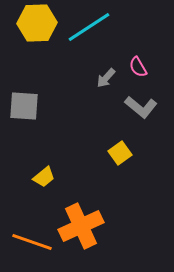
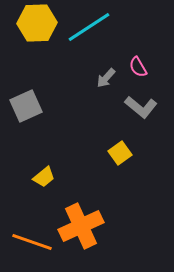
gray square: moved 2 px right; rotated 28 degrees counterclockwise
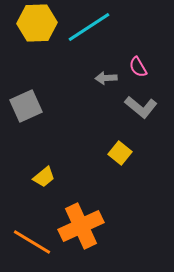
gray arrow: rotated 45 degrees clockwise
yellow square: rotated 15 degrees counterclockwise
orange line: rotated 12 degrees clockwise
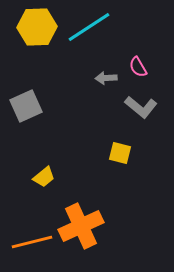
yellow hexagon: moved 4 px down
yellow square: rotated 25 degrees counterclockwise
orange line: rotated 45 degrees counterclockwise
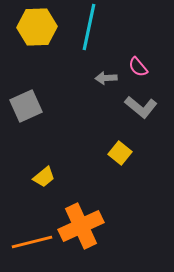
cyan line: rotated 45 degrees counterclockwise
pink semicircle: rotated 10 degrees counterclockwise
yellow square: rotated 25 degrees clockwise
